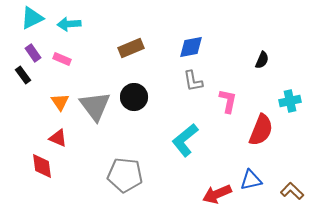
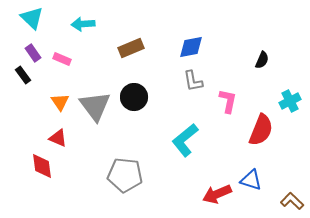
cyan triangle: rotated 50 degrees counterclockwise
cyan arrow: moved 14 px right
cyan cross: rotated 15 degrees counterclockwise
blue triangle: rotated 30 degrees clockwise
brown L-shape: moved 10 px down
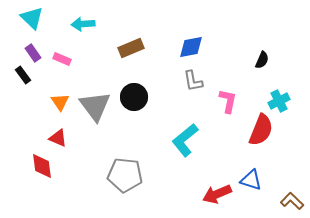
cyan cross: moved 11 px left
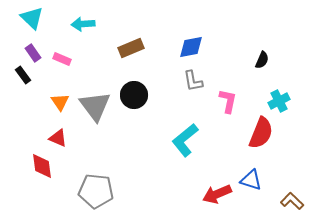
black circle: moved 2 px up
red semicircle: moved 3 px down
gray pentagon: moved 29 px left, 16 px down
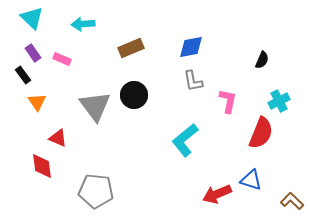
orange triangle: moved 23 px left
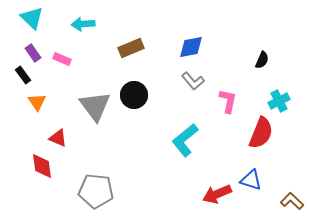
gray L-shape: rotated 30 degrees counterclockwise
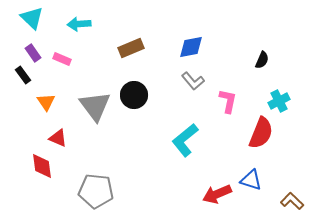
cyan arrow: moved 4 px left
orange triangle: moved 9 px right
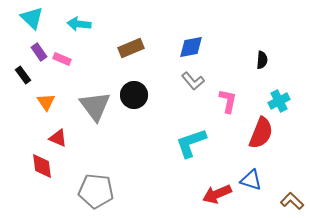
cyan arrow: rotated 10 degrees clockwise
purple rectangle: moved 6 px right, 1 px up
black semicircle: rotated 18 degrees counterclockwise
cyan L-shape: moved 6 px right, 3 px down; rotated 20 degrees clockwise
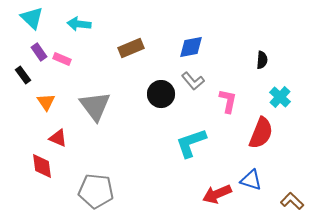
black circle: moved 27 px right, 1 px up
cyan cross: moved 1 px right, 4 px up; rotated 20 degrees counterclockwise
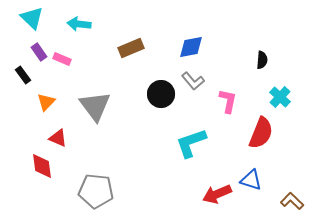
orange triangle: rotated 18 degrees clockwise
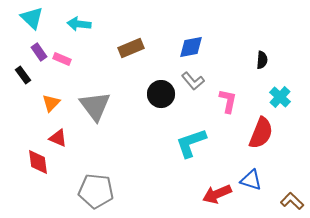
orange triangle: moved 5 px right, 1 px down
red diamond: moved 4 px left, 4 px up
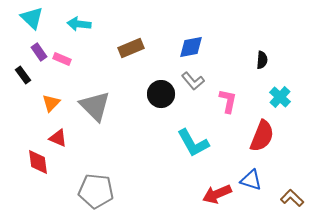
gray triangle: rotated 8 degrees counterclockwise
red semicircle: moved 1 px right, 3 px down
cyan L-shape: moved 2 px right; rotated 100 degrees counterclockwise
brown L-shape: moved 3 px up
